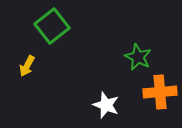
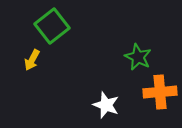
yellow arrow: moved 5 px right, 6 px up
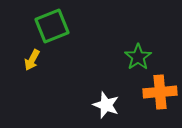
green square: rotated 16 degrees clockwise
green star: rotated 12 degrees clockwise
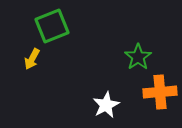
yellow arrow: moved 1 px up
white star: rotated 24 degrees clockwise
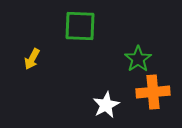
green square: moved 28 px right; rotated 24 degrees clockwise
green star: moved 2 px down
orange cross: moved 7 px left
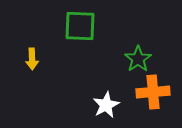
yellow arrow: rotated 30 degrees counterclockwise
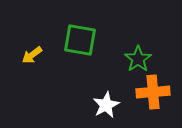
green square: moved 14 px down; rotated 8 degrees clockwise
yellow arrow: moved 4 px up; rotated 55 degrees clockwise
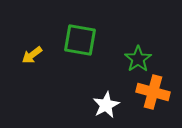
orange cross: rotated 20 degrees clockwise
